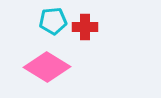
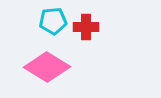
red cross: moved 1 px right
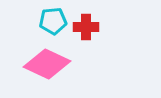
pink diamond: moved 3 px up; rotated 6 degrees counterclockwise
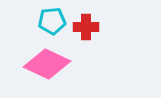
cyan pentagon: moved 1 px left
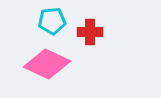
red cross: moved 4 px right, 5 px down
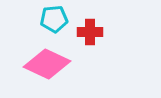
cyan pentagon: moved 2 px right, 2 px up
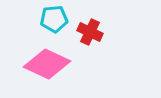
red cross: rotated 25 degrees clockwise
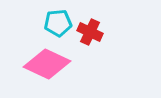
cyan pentagon: moved 4 px right, 4 px down
